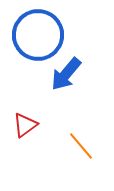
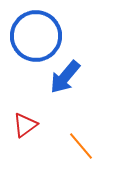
blue circle: moved 2 px left, 1 px down
blue arrow: moved 1 px left, 3 px down
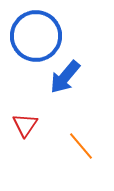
red triangle: rotated 20 degrees counterclockwise
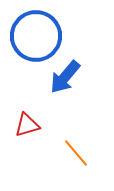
red triangle: moved 2 px right; rotated 40 degrees clockwise
orange line: moved 5 px left, 7 px down
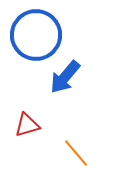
blue circle: moved 1 px up
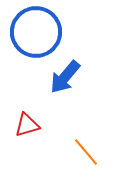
blue circle: moved 3 px up
orange line: moved 10 px right, 1 px up
